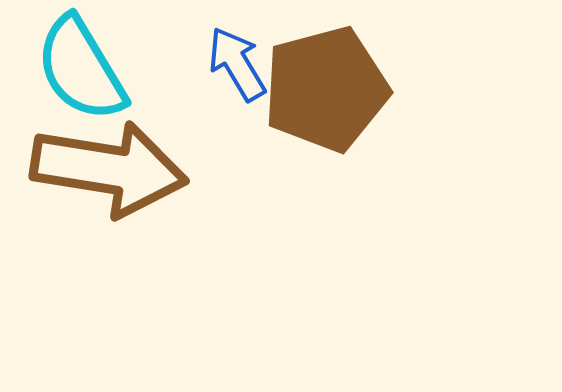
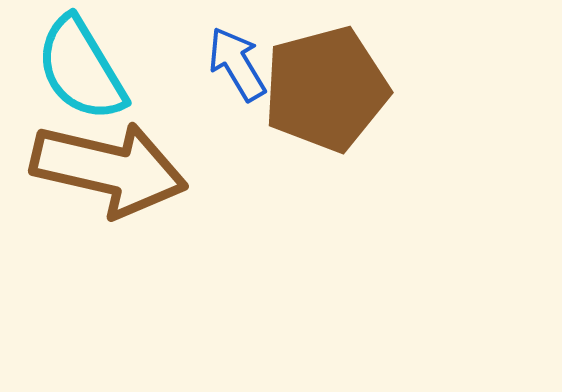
brown arrow: rotated 4 degrees clockwise
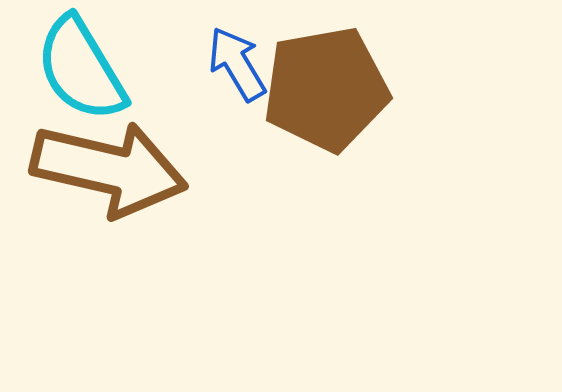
brown pentagon: rotated 5 degrees clockwise
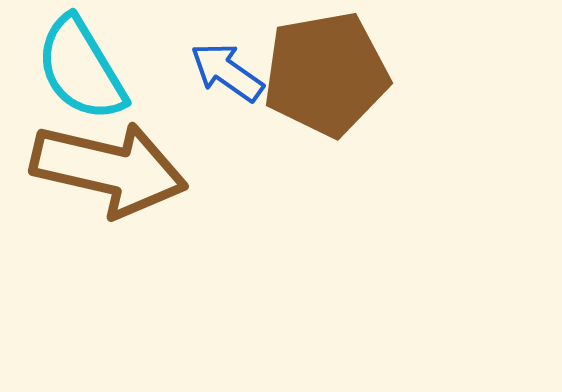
blue arrow: moved 10 px left, 8 px down; rotated 24 degrees counterclockwise
brown pentagon: moved 15 px up
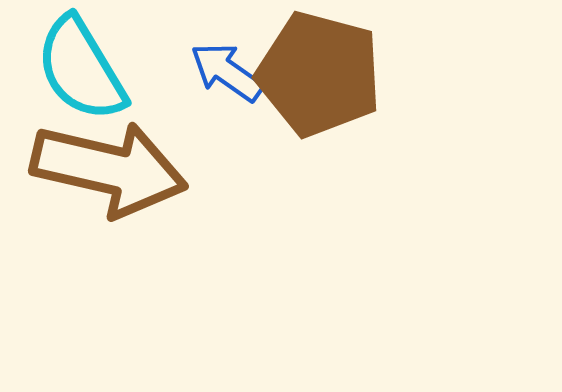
brown pentagon: moved 7 px left; rotated 25 degrees clockwise
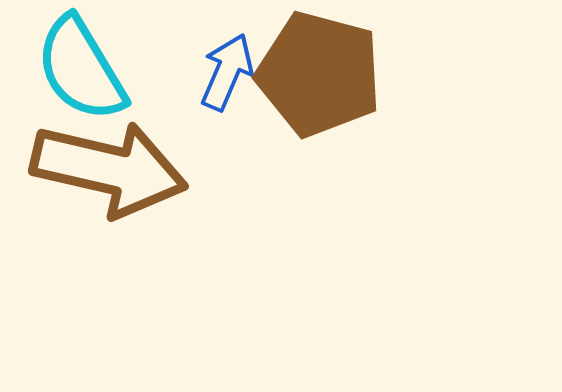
blue arrow: rotated 78 degrees clockwise
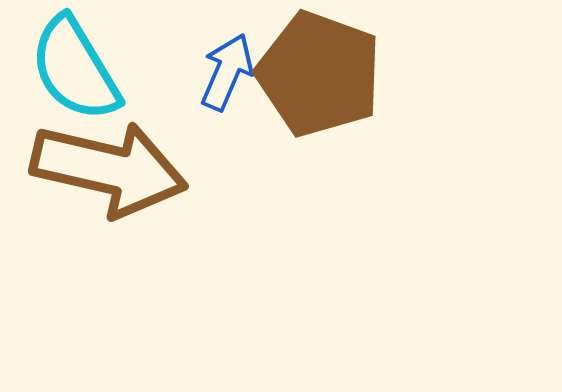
cyan semicircle: moved 6 px left
brown pentagon: rotated 5 degrees clockwise
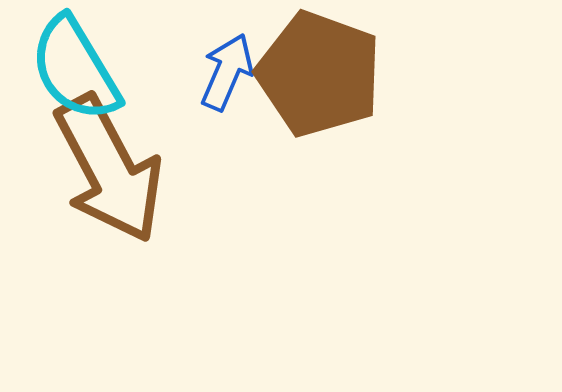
brown arrow: rotated 49 degrees clockwise
